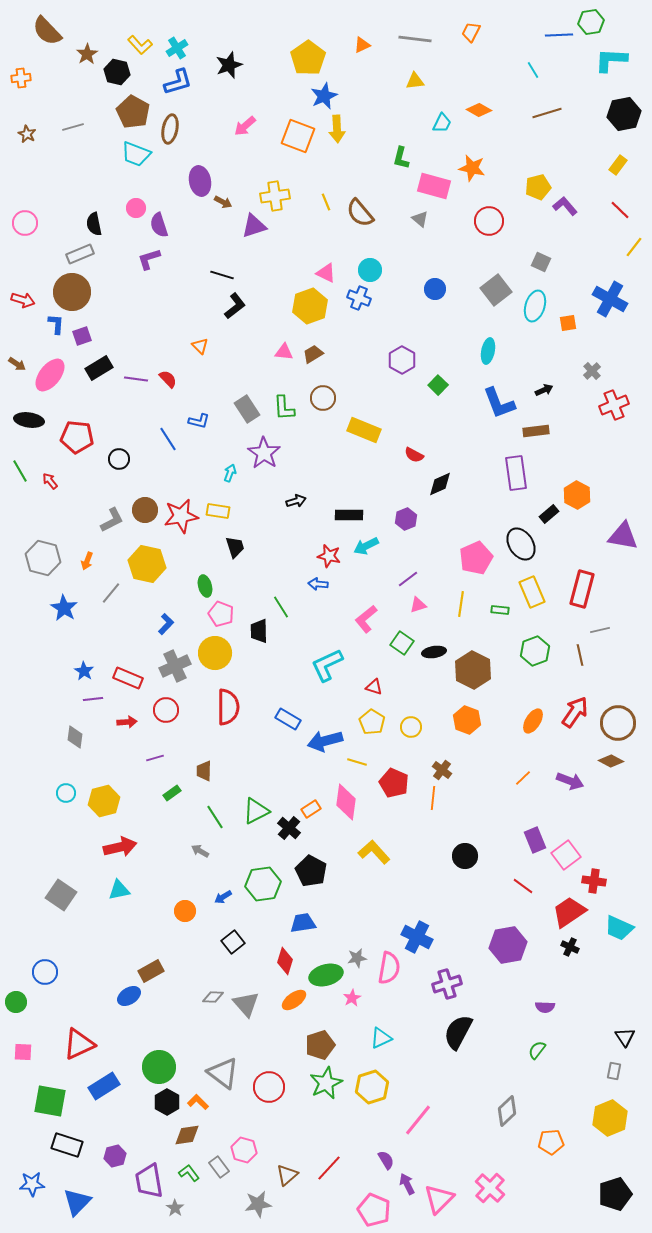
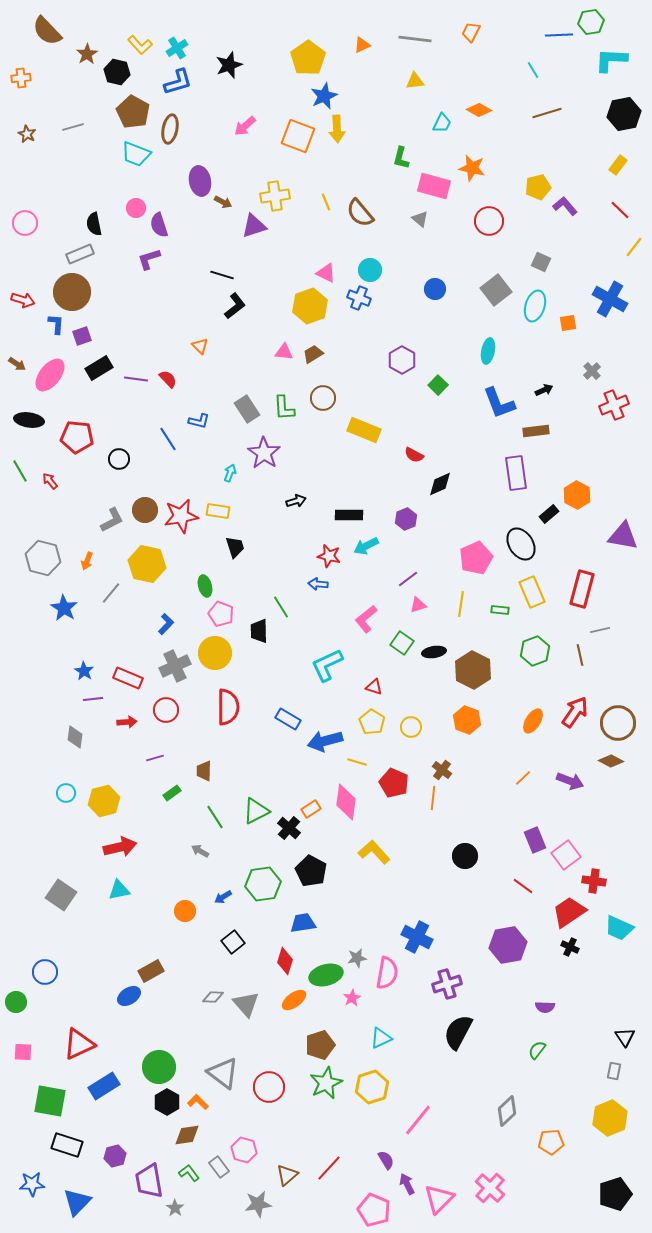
pink semicircle at (389, 968): moved 2 px left, 5 px down
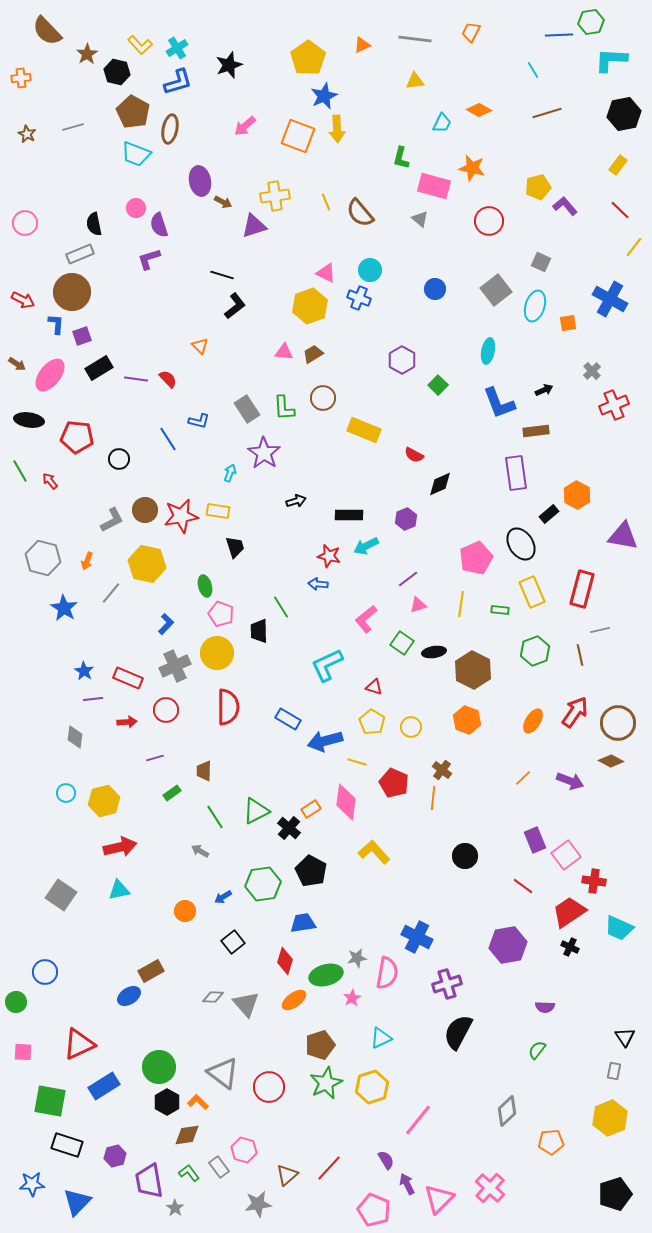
red arrow at (23, 300): rotated 10 degrees clockwise
yellow circle at (215, 653): moved 2 px right
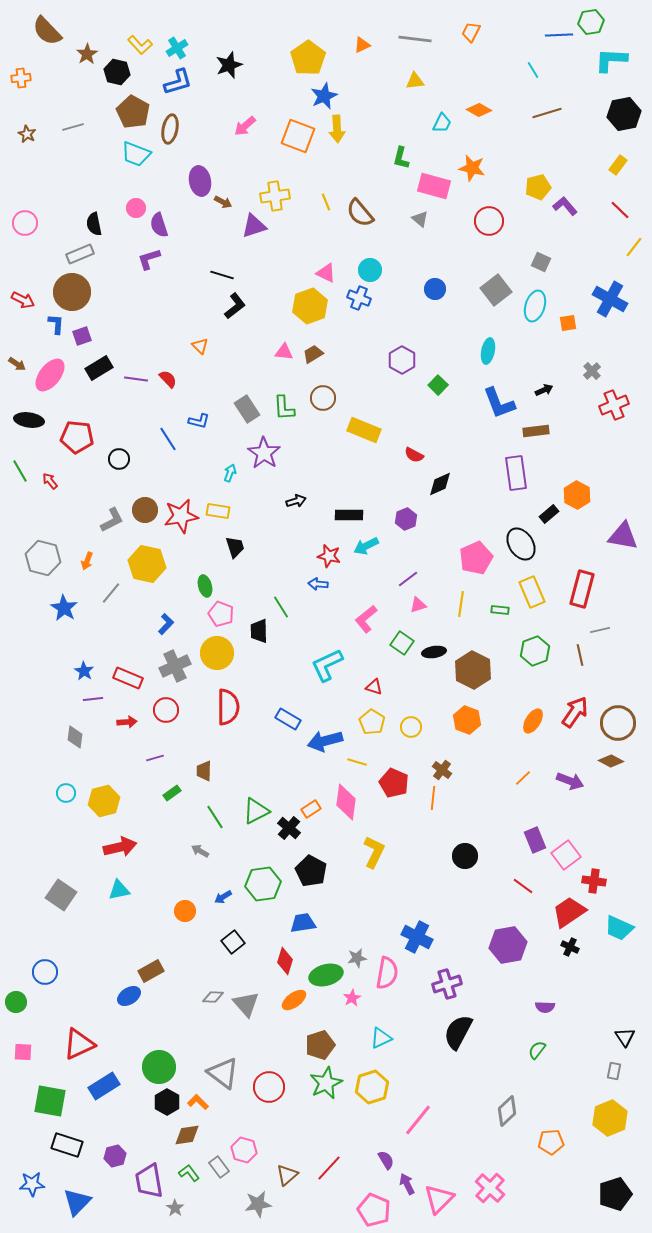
yellow L-shape at (374, 852): rotated 68 degrees clockwise
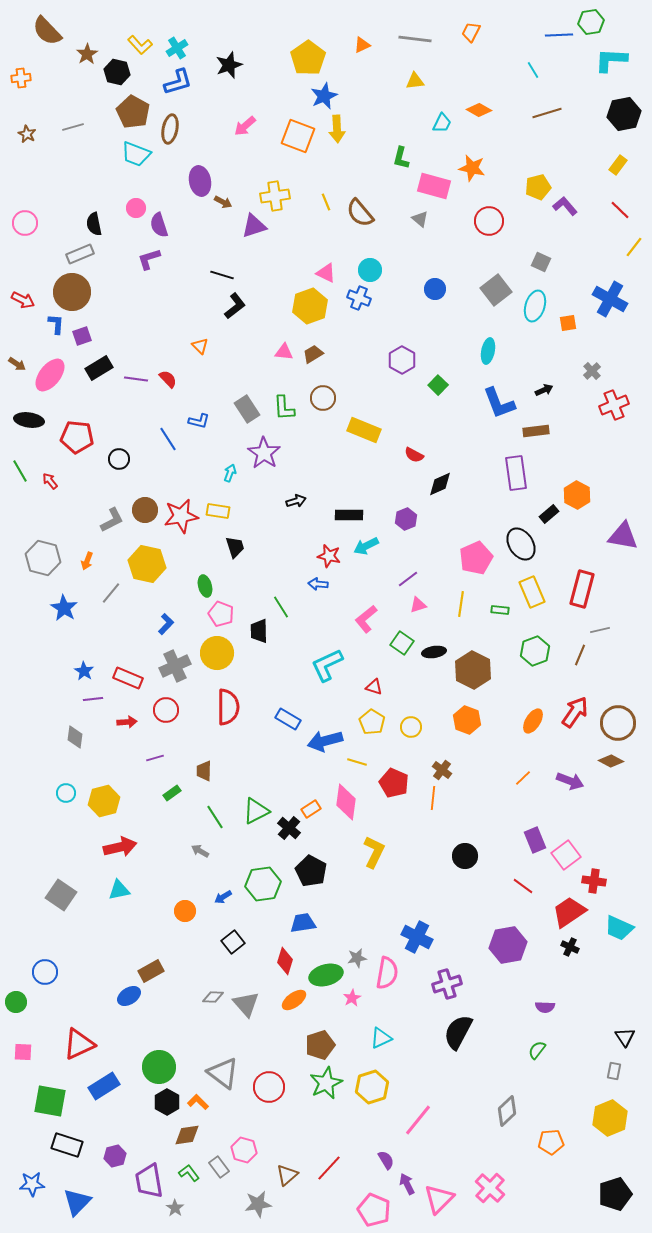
brown line at (580, 655): rotated 35 degrees clockwise
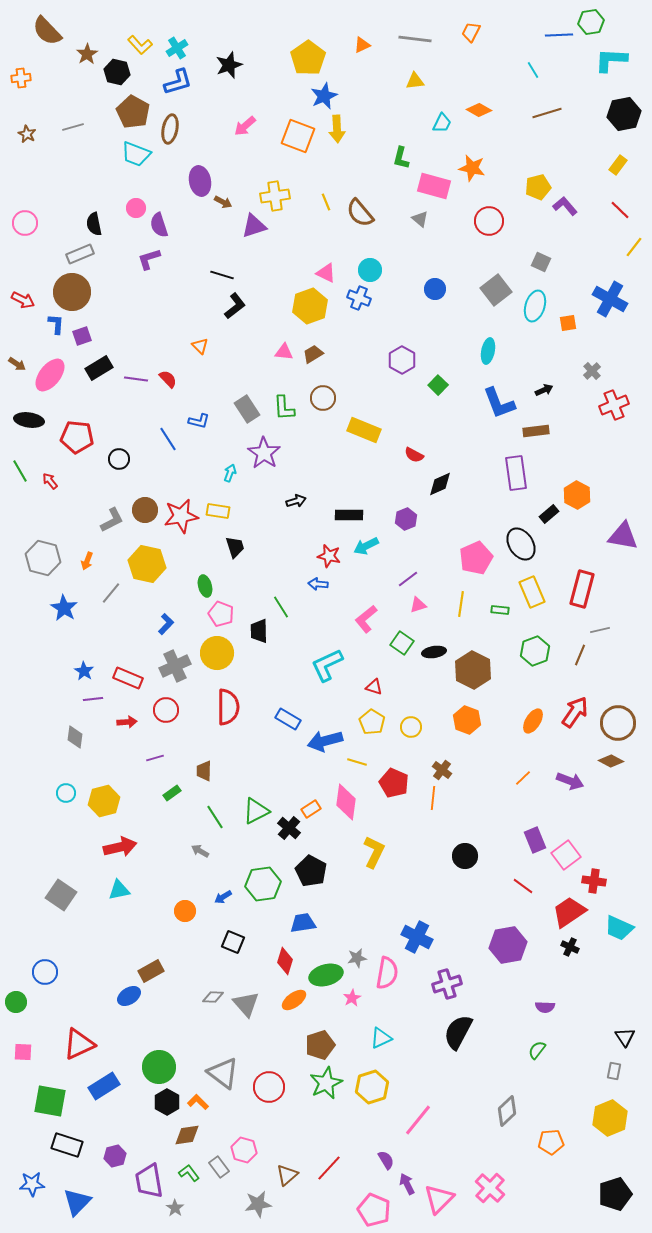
black square at (233, 942): rotated 30 degrees counterclockwise
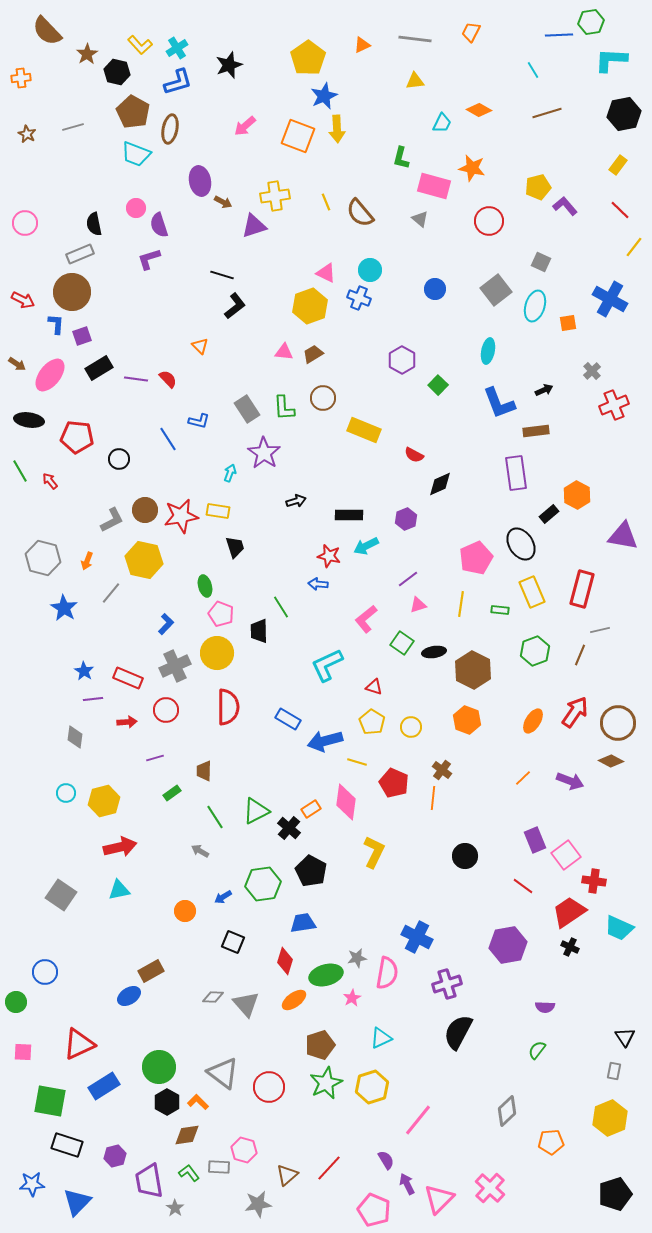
yellow hexagon at (147, 564): moved 3 px left, 4 px up
gray rectangle at (219, 1167): rotated 50 degrees counterclockwise
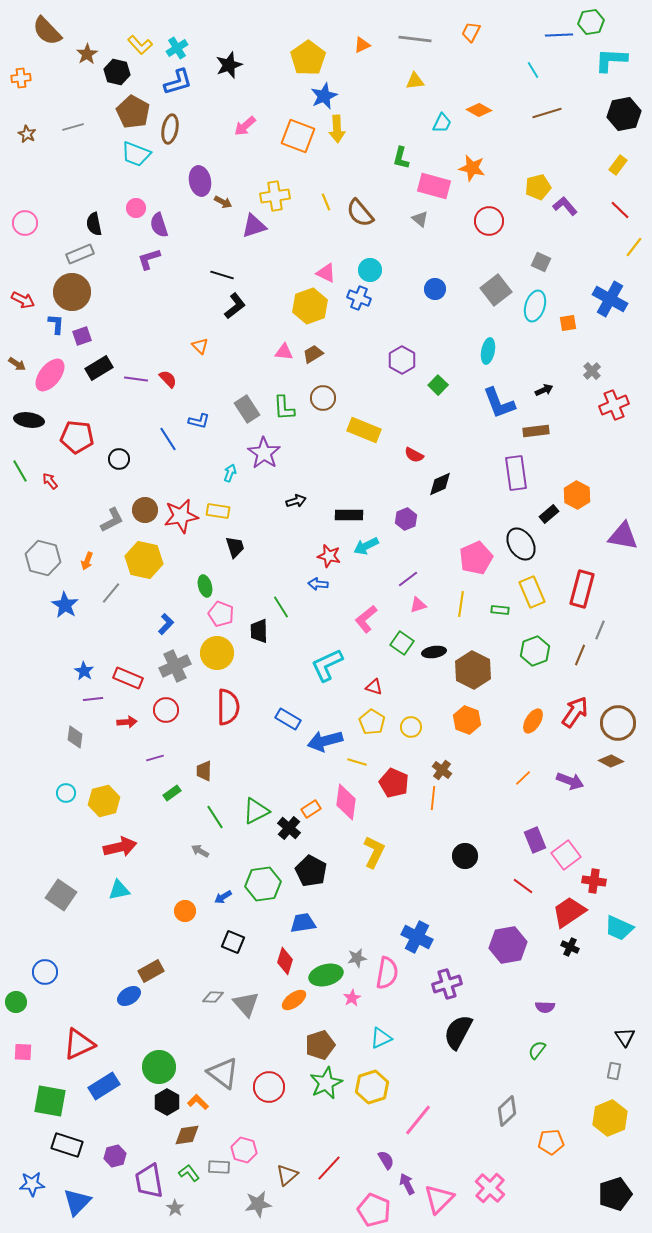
blue star at (64, 608): moved 1 px right, 3 px up
gray line at (600, 630): rotated 54 degrees counterclockwise
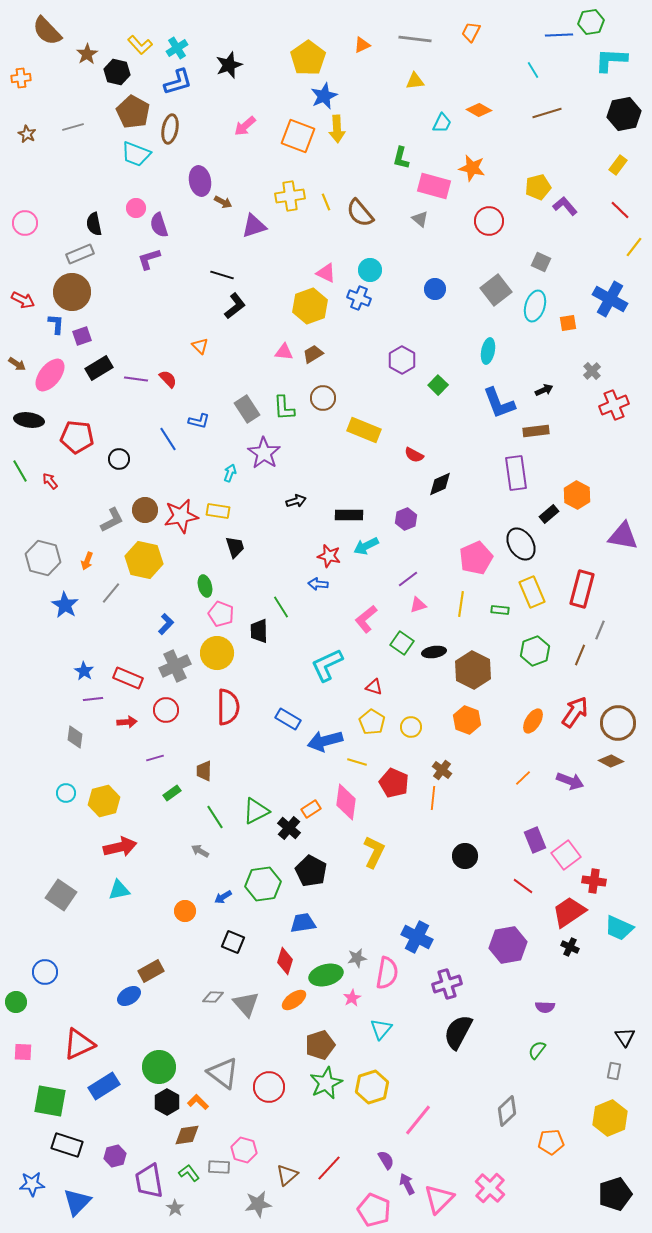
yellow cross at (275, 196): moved 15 px right
cyan triangle at (381, 1038): moved 9 px up; rotated 25 degrees counterclockwise
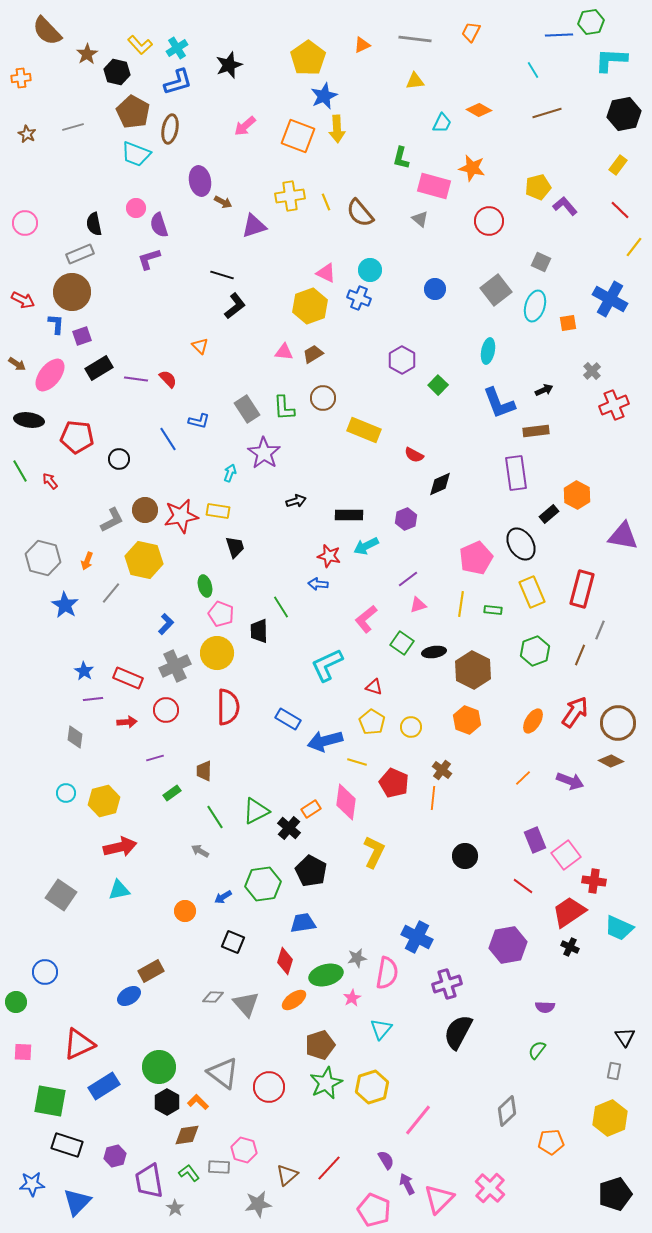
green rectangle at (500, 610): moved 7 px left
